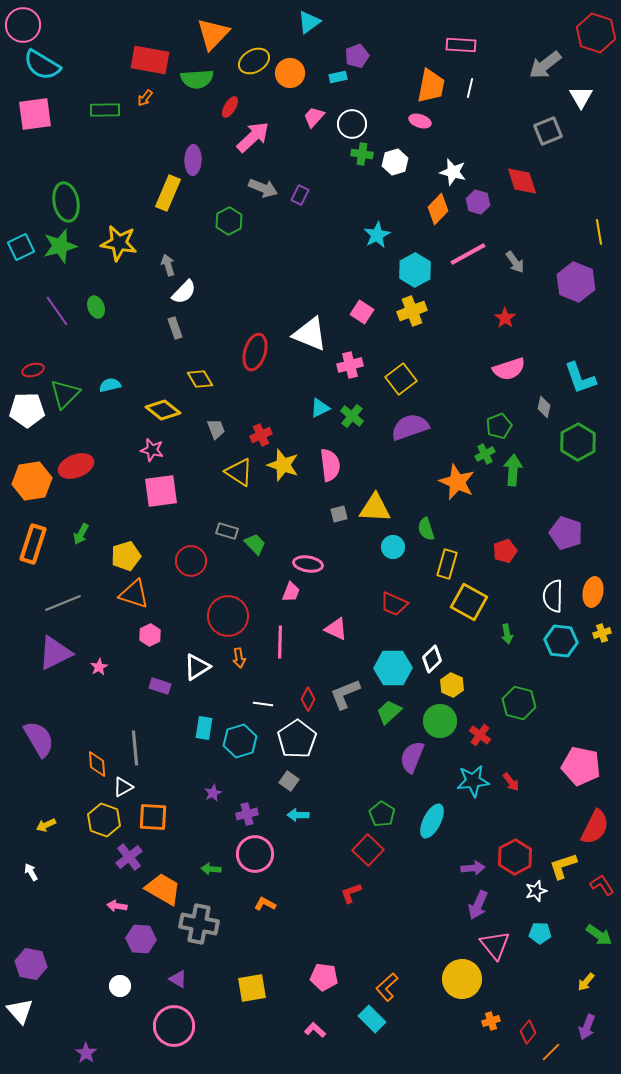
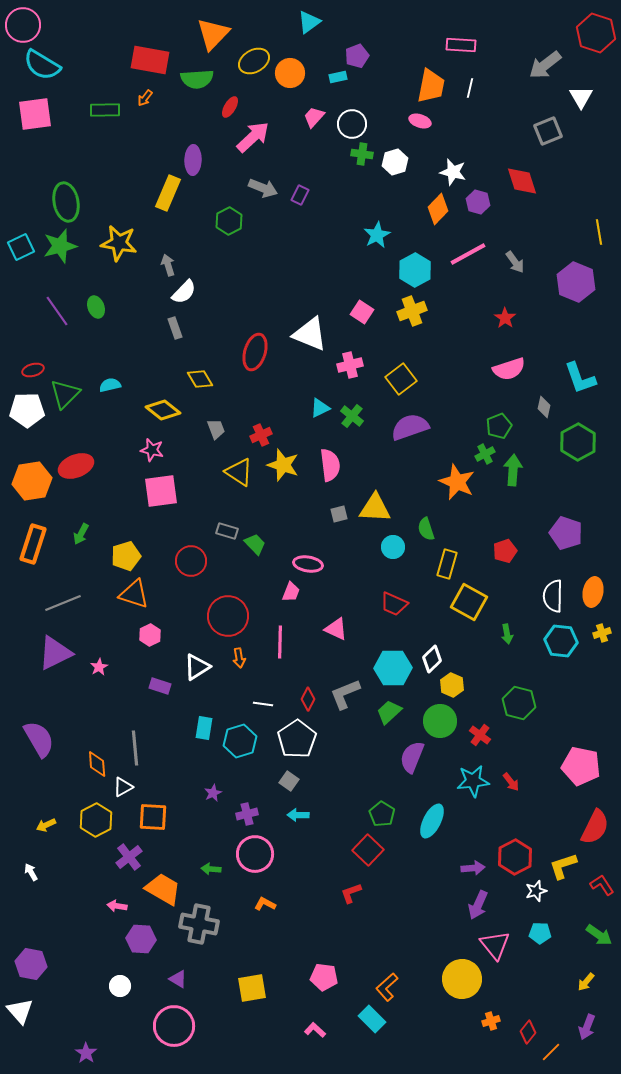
yellow hexagon at (104, 820): moved 8 px left; rotated 12 degrees clockwise
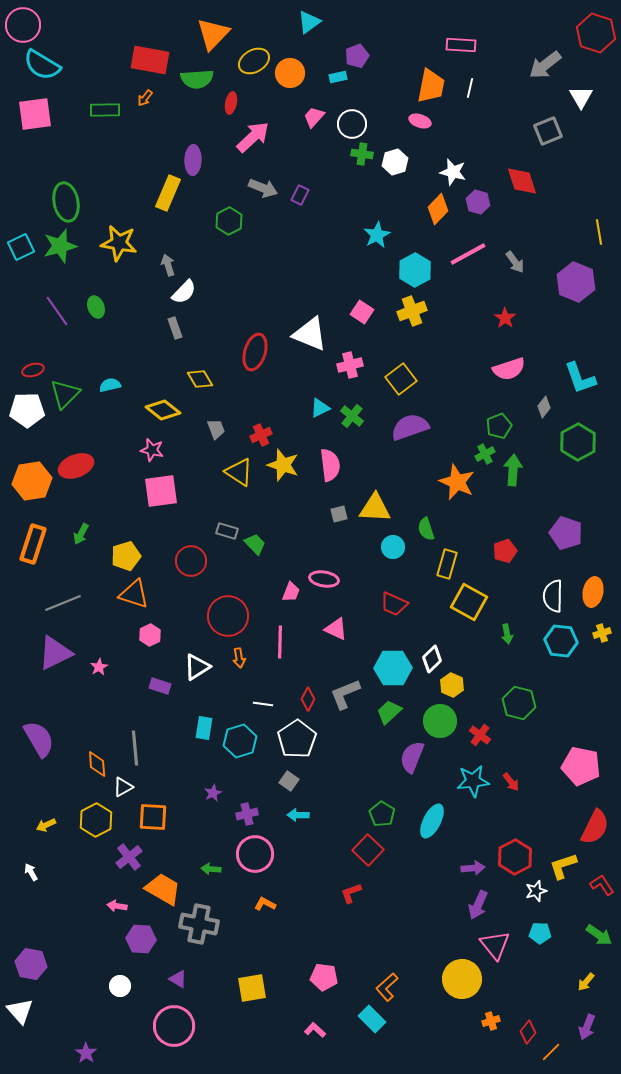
red ellipse at (230, 107): moved 1 px right, 4 px up; rotated 20 degrees counterclockwise
gray diamond at (544, 407): rotated 25 degrees clockwise
pink ellipse at (308, 564): moved 16 px right, 15 px down
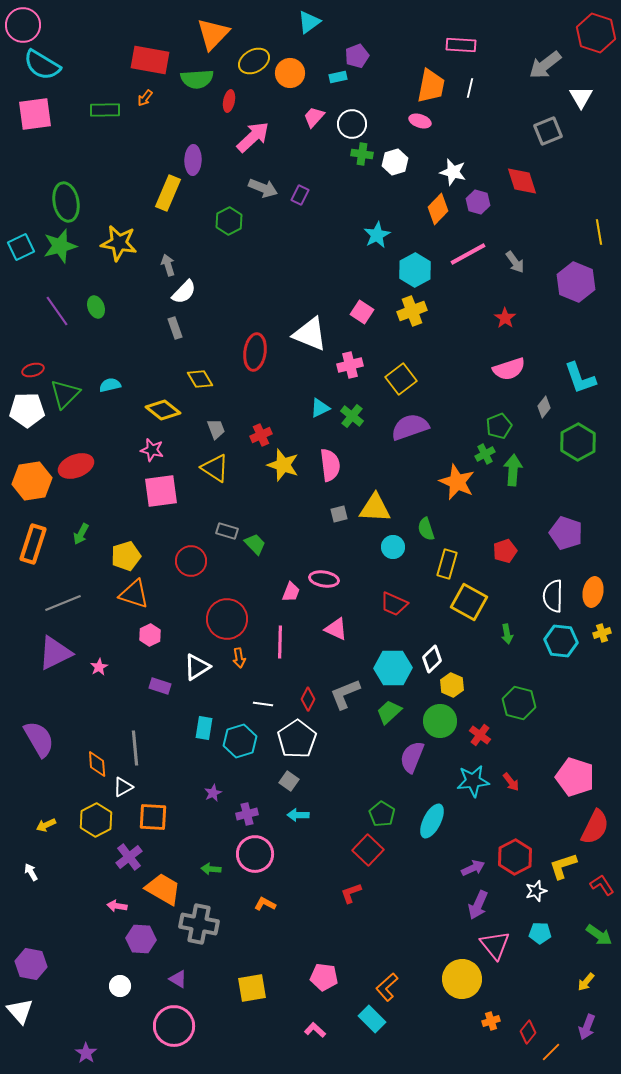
red ellipse at (231, 103): moved 2 px left, 2 px up
red ellipse at (255, 352): rotated 9 degrees counterclockwise
yellow triangle at (239, 472): moved 24 px left, 4 px up
red circle at (228, 616): moved 1 px left, 3 px down
pink pentagon at (581, 766): moved 6 px left, 11 px down; rotated 6 degrees clockwise
purple arrow at (473, 868): rotated 20 degrees counterclockwise
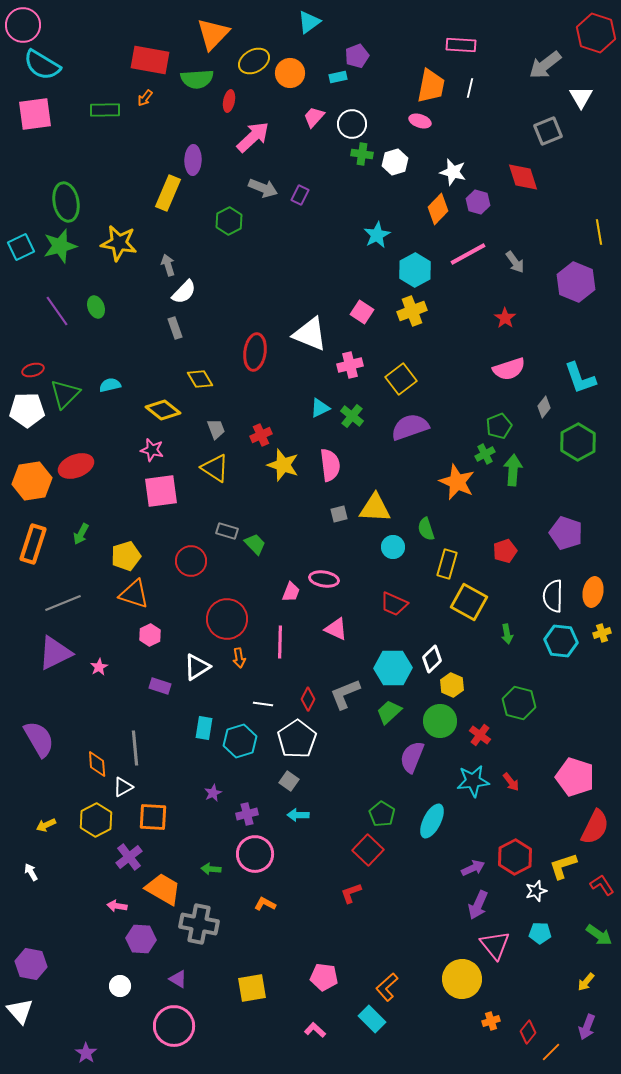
red diamond at (522, 181): moved 1 px right, 4 px up
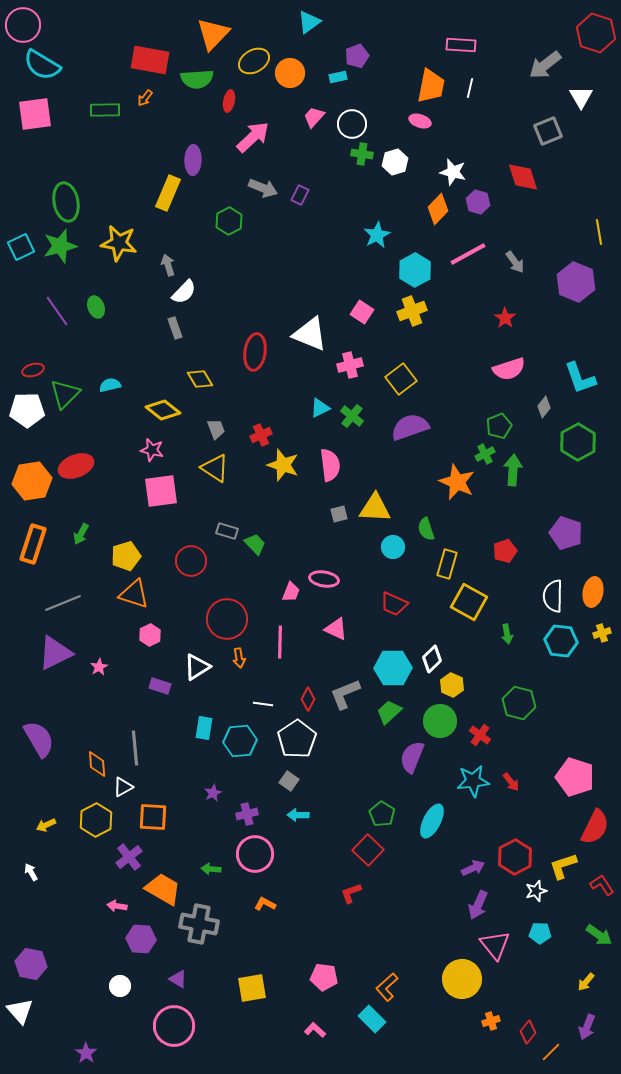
cyan hexagon at (240, 741): rotated 12 degrees clockwise
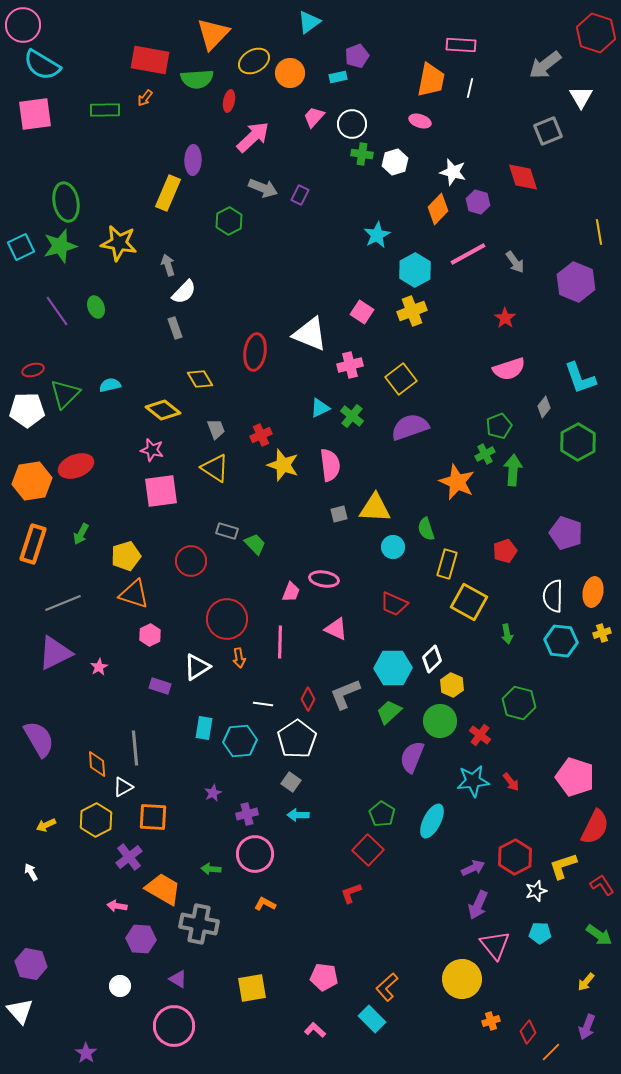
orange trapezoid at (431, 86): moved 6 px up
gray square at (289, 781): moved 2 px right, 1 px down
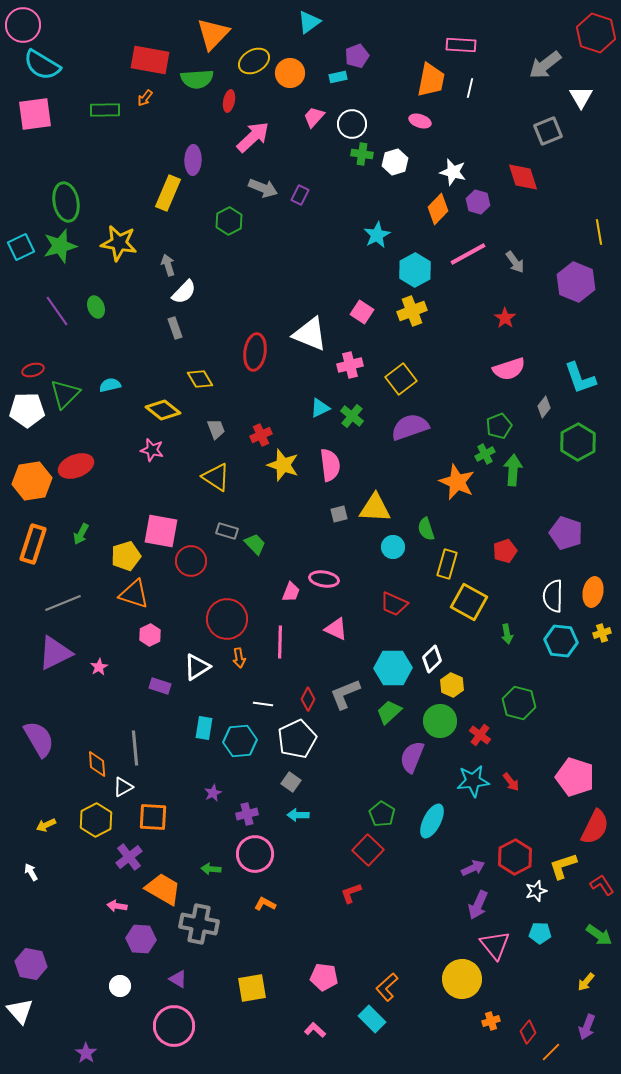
yellow triangle at (215, 468): moved 1 px right, 9 px down
pink square at (161, 491): moved 40 px down; rotated 18 degrees clockwise
white pentagon at (297, 739): rotated 9 degrees clockwise
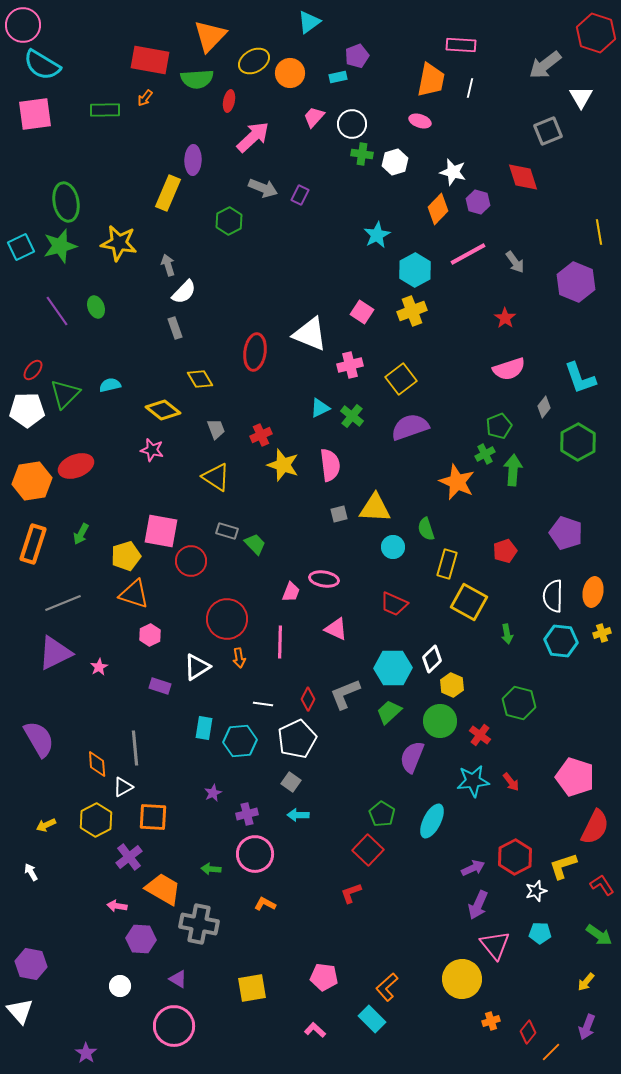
orange triangle at (213, 34): moved 3 px left, 2 px down
red ellipse at (33, 370): rotated 35 degrees counterclockwise
